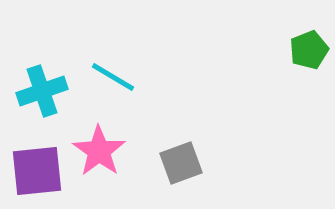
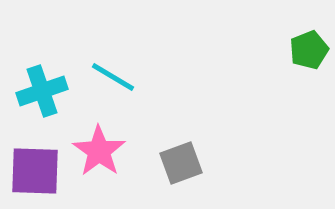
purple square: moved 2 px left; rotated 8 degrees clockwise
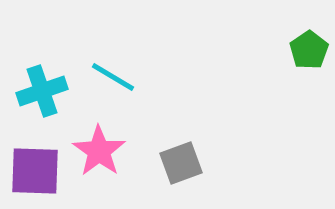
green pentagon: rotated 12 degrees counterclockwise
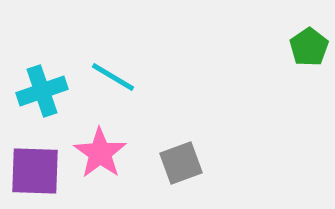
green pentagon: moved 3 px up
pink star: moved 1 px right, 2 px down
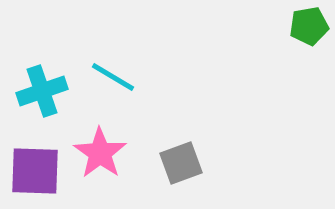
green pentagon: moved 21 px up; rotated 24 degrees clockwise
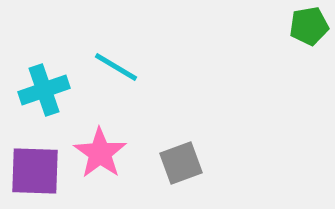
cyan line: moved 3 px right, 10 px up
cyan cross: moved 2 px right, 1 px up
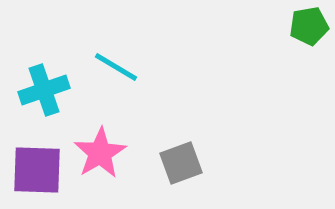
pink star: rotated 6 degrees clockwise
purple square: moved 2 px right, 1 px up
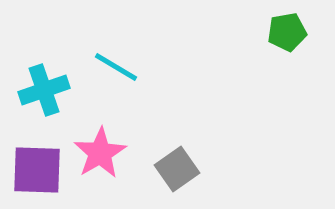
green pentagon: moved 22 px left, 6 px down
gray square: moved 4 px left, 6 px down; rotated 15 degrees counterclockwise
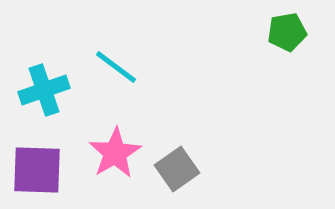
cyan line: rotated 6 degrees clockwise
pink star: moved 15 px right
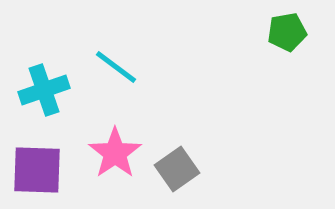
pink star: rotated 4 degrees counterclockwise
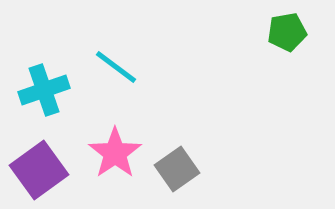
purple square: moved 2 px right; rotated 38 degrees counterclockwise
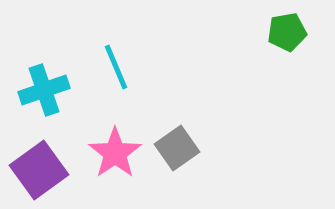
cyan line: rotated 30 degrees clockwise
gray square: moved 21 px up
